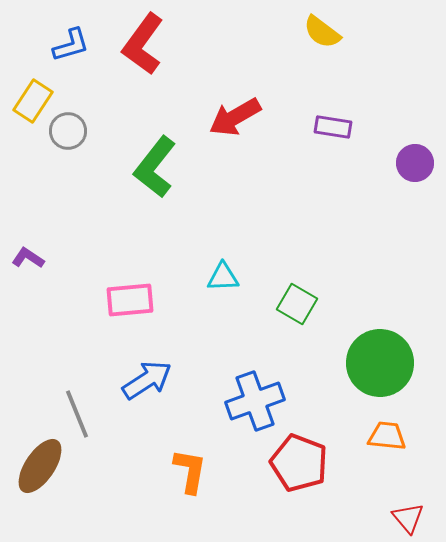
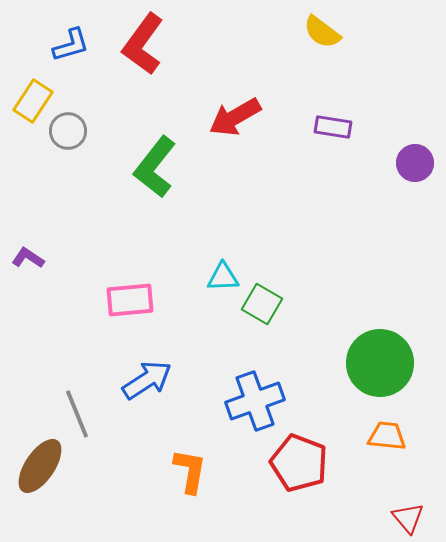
green square: moved 35 px left
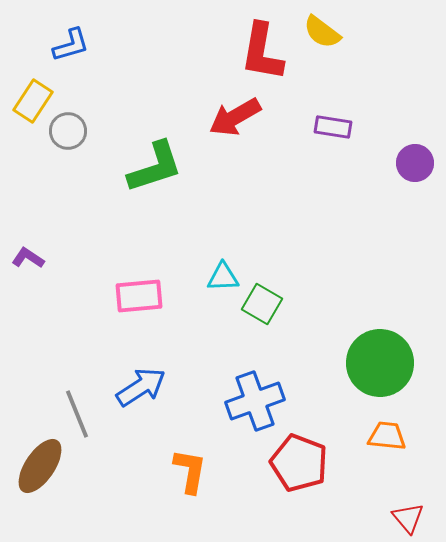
red L-shape: moved 119 px right, 8 px down; rotated 26 degrees counterclockwise
green L-shape: rotated 146 degrees counterclockwise
pink rectangle: moved 9 px right, 4 px up
blue arrow: moved 6 px left, 7 px down
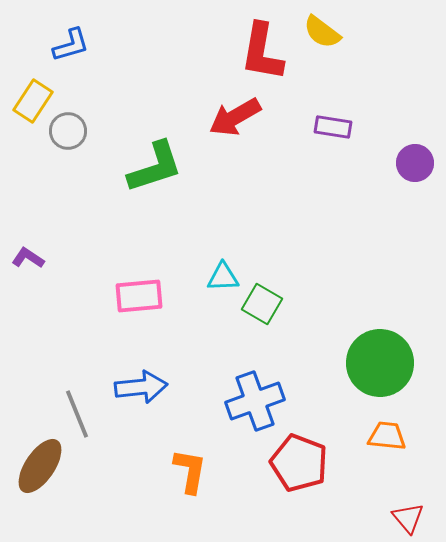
blue arrow: rotated 27 degrees clockwise
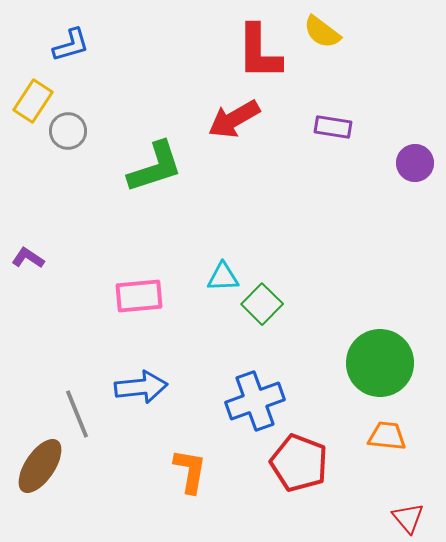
red L-shape: moved 3 px left; rotated 10 degrees counterclockwise
red arrow: moved 1 px left, 2 px down
green square: rotated 15 degrees clockwise
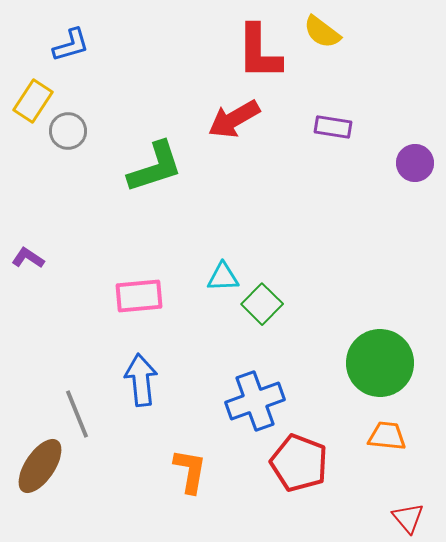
blue arrow: moved 7 px up; rotated 90 degrees counterclockwise
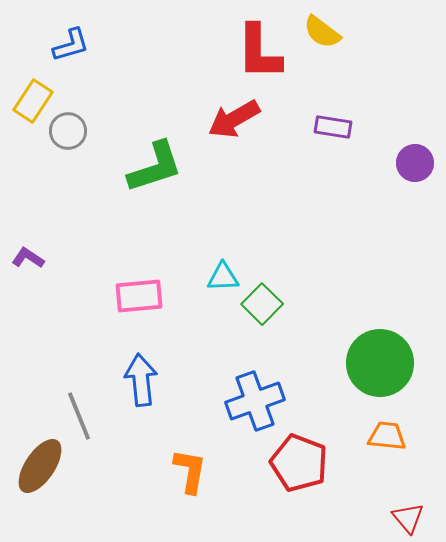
gray line: moved 2 px right, 2 px down
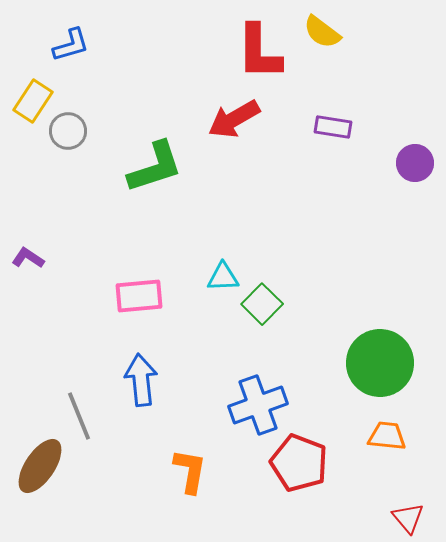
blue cross: moved 3 px right, 4 px down
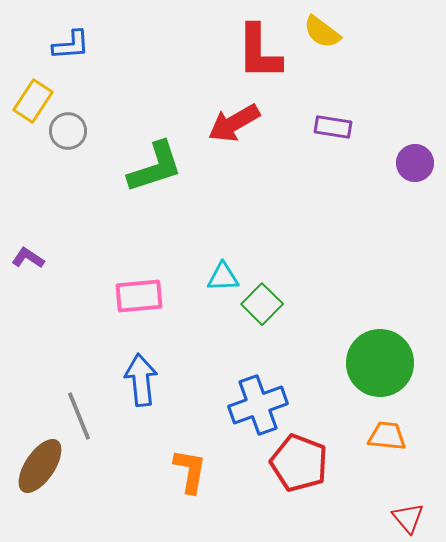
blue L-shape: rotated 12 degrees clockwise
red arrow: moved 4 px down
